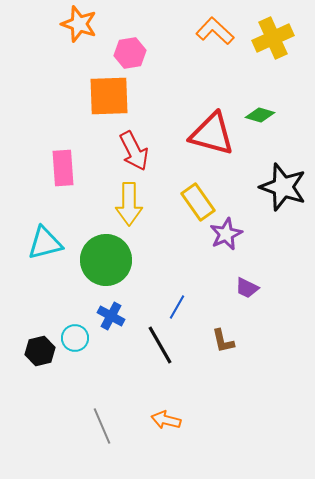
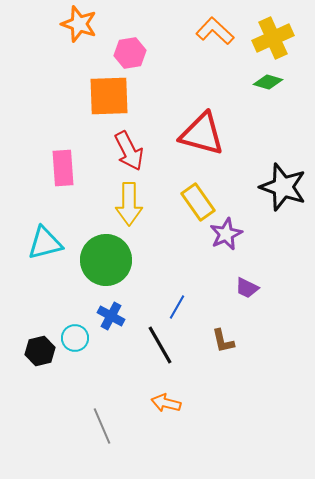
green diamond: moved 8 px right, 33 px up
red triangle: moved 10 px left
red arrow: moved 5 px left
orange arrow: moved 17 px up
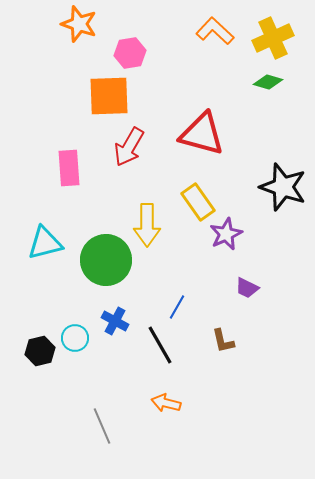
red arrow: moved 4 px up; rotated 57 degrees clockwise
pink rectangle: moved 6 px right
yellow arrow: moved 18 px right, 21 px down
blue cross: moved 4 px right, 5 px down
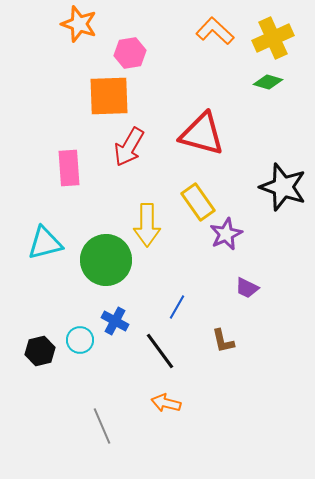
cyan circle: moved 5 px right, 2 px down
black line: moved 6 px down; rotated 6 degrees counterclockwise
